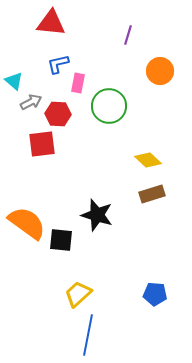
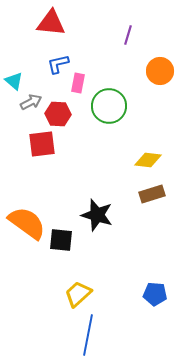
yellow diamond: rotated 36 degrees counterclockwise
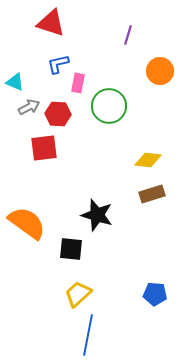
red triangle: rotated 12 degrees clockwise
cyan triangle: moved 1 px right, 1 px down; rotated 18 degrees counterclockwise
gray arrow: moved 2 px left, 5 px down
red square: moved 2 px right, 4 px down
black square: moved 10 px right, 9 px down
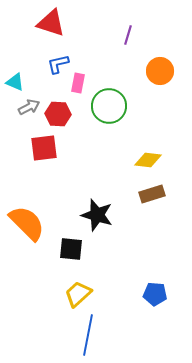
orange semicircle: rotated 9 degrees clockwise
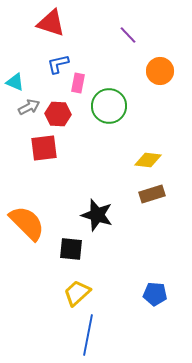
purple line: rotated 60 degrees counterclockwise
yellow trapezoid: moved 1 px left, 1 px up
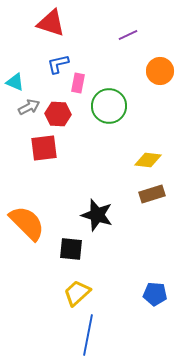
purple line: rotated 72 degrees counterclockwise
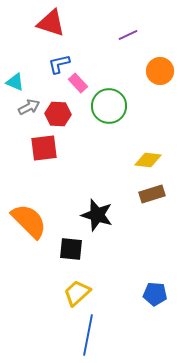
blue L-shape: moved 1 px right
pink rectangle: rotated 54 degrees counterclockwise
orange semicircle: moved 2 px right, 2 px up
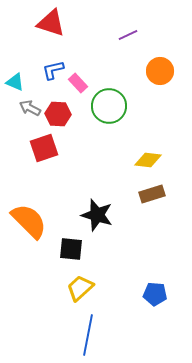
blue L-shape: moved 6 px left, 6 px down
gray arrow: moved 1 px right, 1 px down; rotated 125 degrees counterclockwise
red square: rotated 12 degrees counterclockwise
yellow trapezoid: moved 3 px right, 5 px up
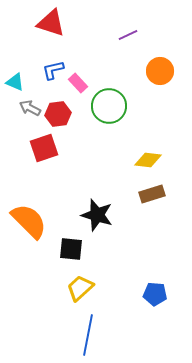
red hexagon: rotated 10 degrees counterclockwise
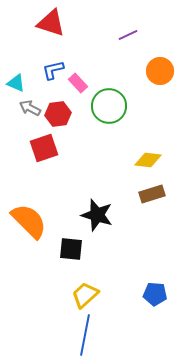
cyan triangle: moved 1 px right, 1 px down
yellow trapezoid: moved 5 px right, 7 px down
blue line: moved 3 px left
